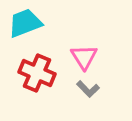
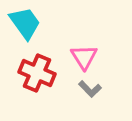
cyan trapezoid: rotated 75 degrees clockwise
gray L-shape: moved 2 px right
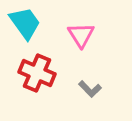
pink triangle: moved 3 px left, 22 px up
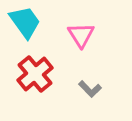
cyan trapezoid: moved 1 px up
red cross: moved 2 px left, 1 px down; rotated 27 degrees clockwise
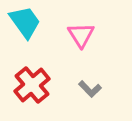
red cross: moved 3 px left, 11 px down
